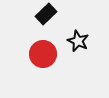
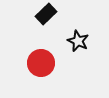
red circle: moved 2 px left, 9 px down
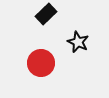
black star: moved 1 px down
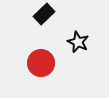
black rectangle: moved 2 px left
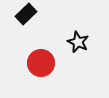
black rectangle: moved 18 px left
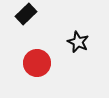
red circle: moved 4 px left
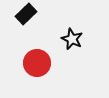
black star: moved 6 px left, 3 px up
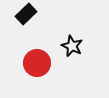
black star: moved 7 px down
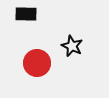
black rectangle: rotated 45 degrees clockwise
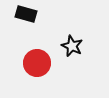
black rectangle: rotated 15 degrees clockwise
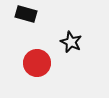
black star: moved 1 px left, 4 px up
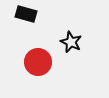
red circle: moved 1 px right, 1 px up
